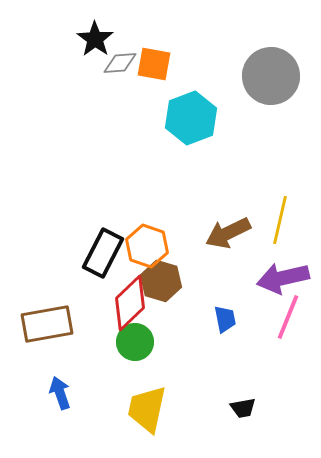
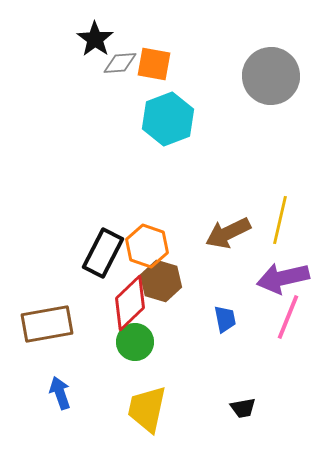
cyan hexagon: moved 23 px left, 1 px down
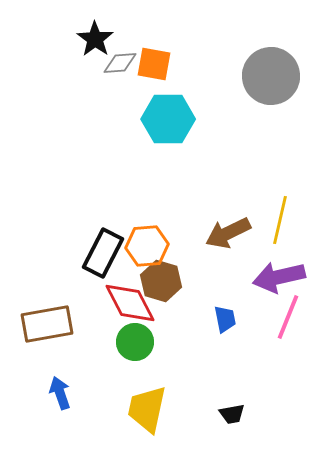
cyan hexagon: rotated 21 degrees clockwise
orange hexagon: rotated 24 degrees counterclockwise
purple arrow: moved 4 px left, 1 px up
red diamond: rotated 74 degrees counterclockwise
black trapezoid: moved 11 px left, 6 px down
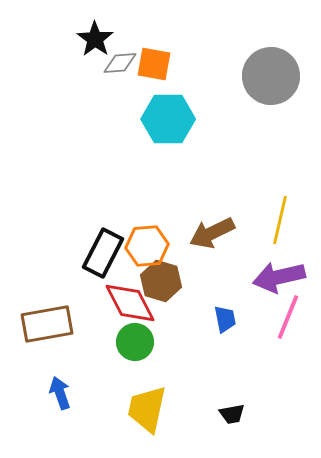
brown arrow: moved 16 px left
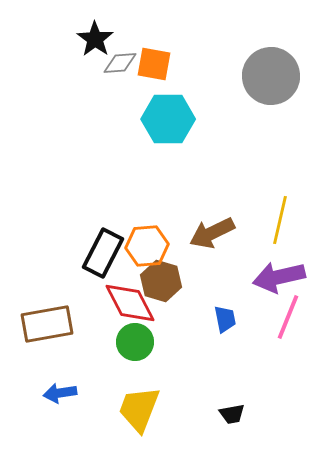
blue arrow: rotated 80 degrees counterclockwise
yellow trapezoid: moved 8 px left; rotated 9 degrees clockwise
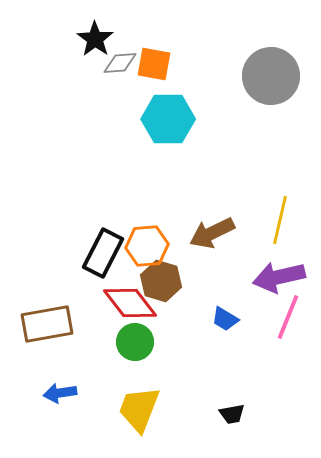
red diamond: rotated 10 degrees counterclockwise
blue trapezoid: rotated 132 degrees clockwise
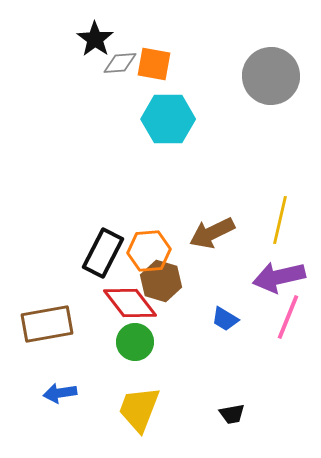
orange hexagon: moved 2 px right, 5 px down
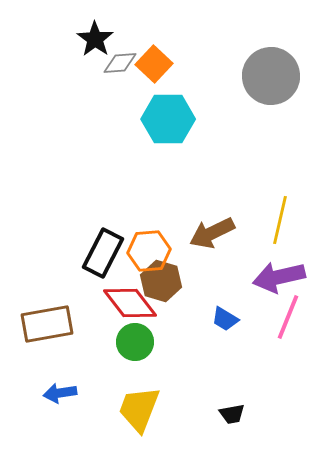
orange square: rotated 33 degrees clockwise
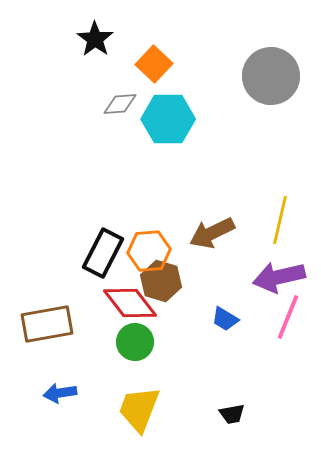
gray diamond: moved 41 px down
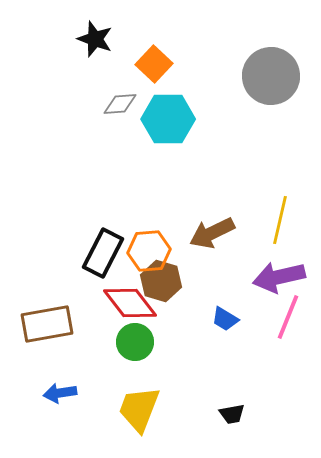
black star: rotated 15 degrees counterclockwise
